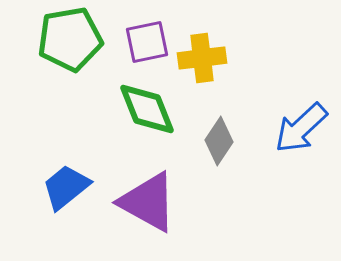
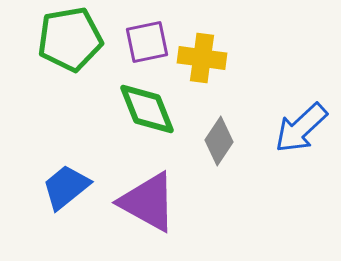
yellow cross: rotated 15 degrees clockwise
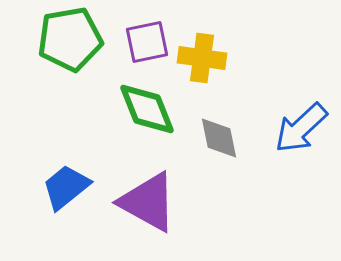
gray diamond: moved 3 px up; rotated 45 degrees counterclockwise
